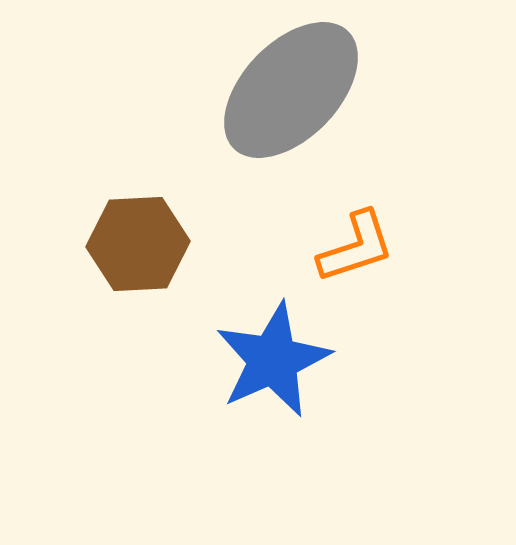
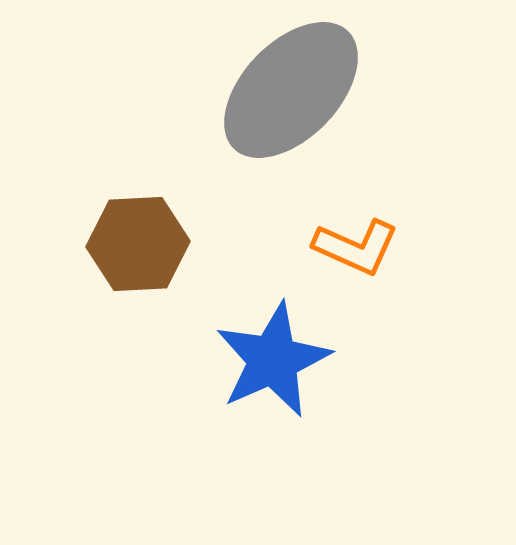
orange L-shape: rotated 42 degrees clockwise
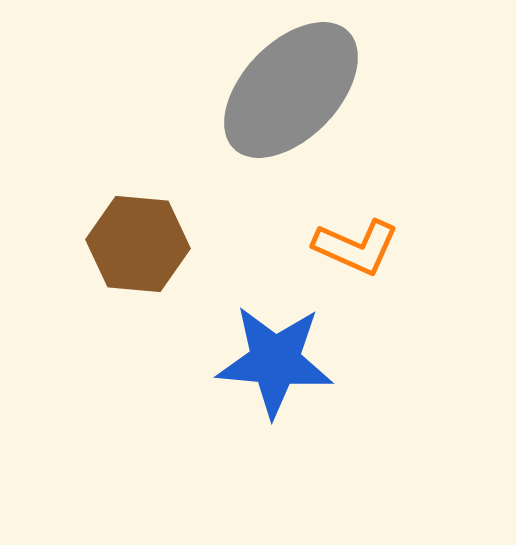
brown hexagon: rotated 8 degrees clockwise
blue star: moved 2 px right, 1 px down; rotated 29 degrees clockwise
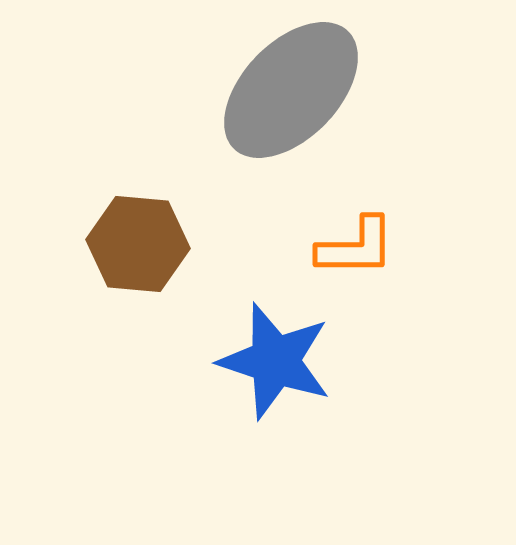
orange L-shape: rotated 24 degrees counterclockwise
blue star: rotated 13 degrees clockwise
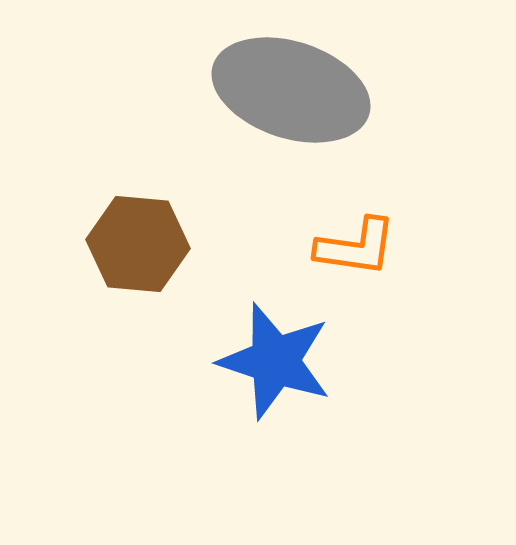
gray ellipse: rotated 64 degrees clockwise
orange L-shape: rotated 8 degrees clockwise
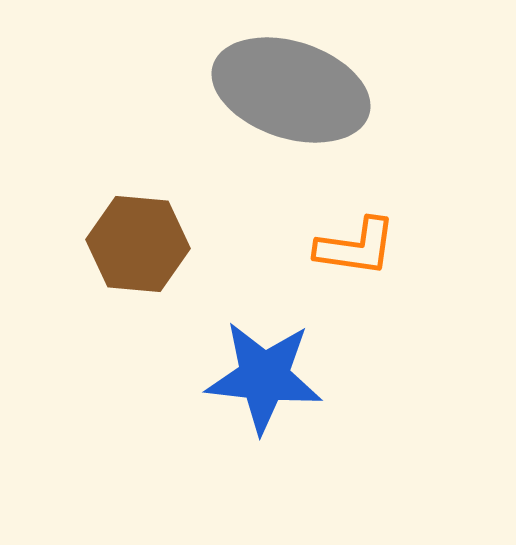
blue star: moved 11 px left, 16 px down; rotated 12 degrees counterclockwise
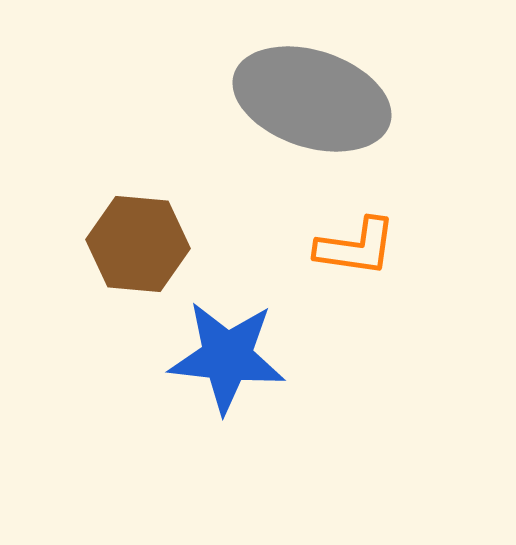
gray ellipse: moved 21 px right, 9 px down
blue star: moved 37 px left, 20 px up
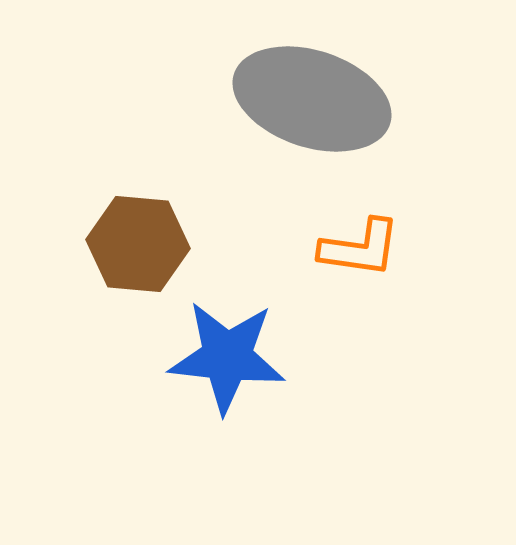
orange L-shape: moved 4 px right, 1 px down
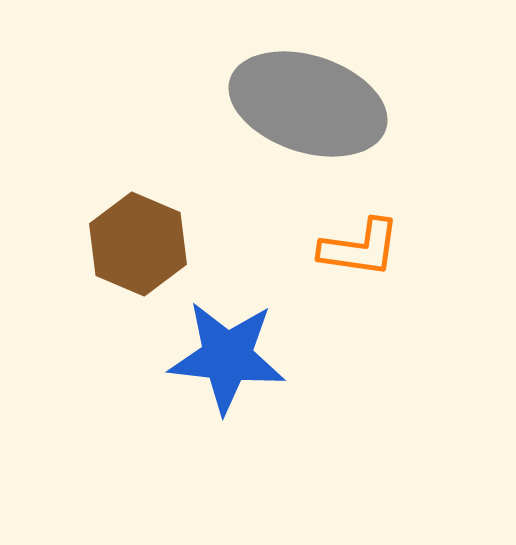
gray ellipse: moved 4 px left, 5 px down
brown hexagon: rotated 18 degrees clockwise
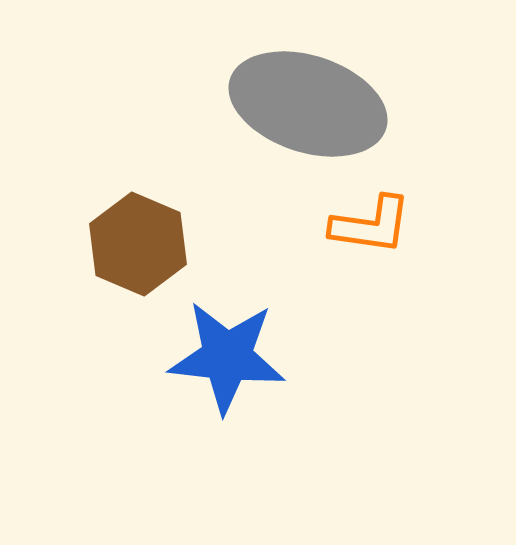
orange L-shape: moved 11 px right, 23 px up
